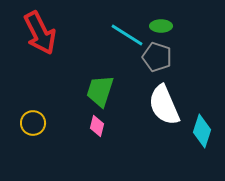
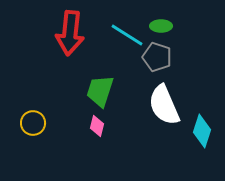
red arrow: moved 30 px right; rotated 33 degrees clockwise
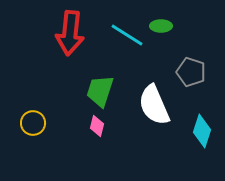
gray pentagon: moved 34 px right, 15 px down
white semicircle: moved 10 px left
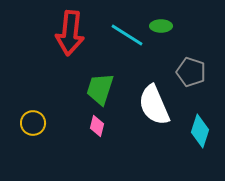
green trapezoid: moved 2 px up
cyan diamond: moved 2 px left
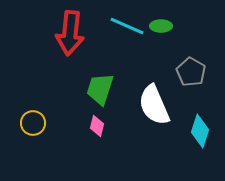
cyan line: moved 9 px up; rotated 8 degrees counterclockwise
gray pentagon: rotated 12 degrees clockwise
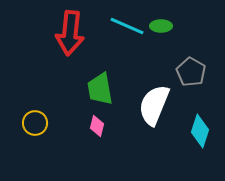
green trapezoid: rotated 28 degrees counterclockwise
white semicircle: rotated 45 degrees clockwise
yellow circle: moved 2 px right
